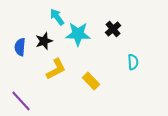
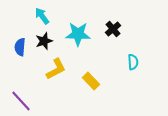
cyan arrow: moved 15 px left, 1 px up
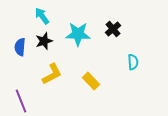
yellow L-shape: moved 4 px left, 5 px down
purple line: rotated 20 degrees clockwise
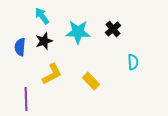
cyan star: moved 2 px up
purple line: moved 5 px right, 2 px up; rotated 20 degrees clockwise
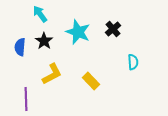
cyan arrow: moved 2 px left, 2 px up
cyan star: rotated 20 degrees clockwise
black star: rotated 18 degrees counterclockwise
